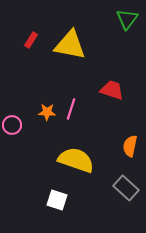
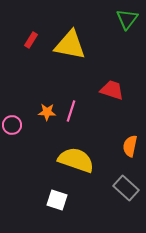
pink line: moved 2 px down
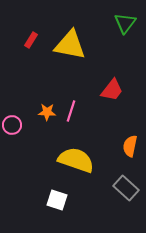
green triangle: moved 2 px left, 4 px down
red trapezoid: rotated 110 degrees clockwise
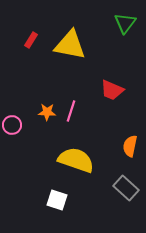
red trapezoid: rotated 75 degrees clockwise
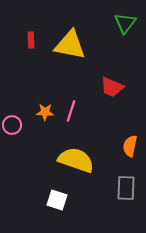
red rectangle: rotated 35 degrees counterclockwise
red trapezoid: moved 3 px up
orange star: moved 2 px left
gray rectangle: rotated 50 degrees clockwise
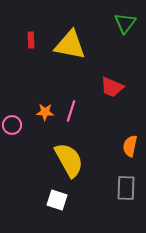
yellow semicircle: moved 7 px left; rotated 42 degrees clockwise
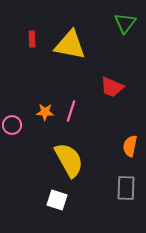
red rectangle: moved 1 px right, 1 px up
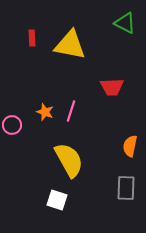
green triangle: rotated 40 degrees counterclockwise
red rectangle: moved 1 px up
red trapezoid: rotated 25 degrees counterclockwise
orange star: rotated 18 degrees clockwise
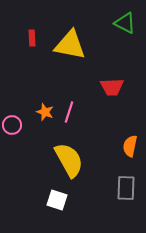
pink line: moved 2 px left, 1 px down
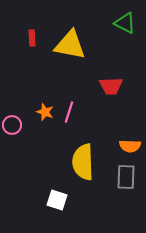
red trapezoid: moved 1 px left, 1 px up
orange semicircle: rotated 100 degrees counterclockwise
yellow semicircle: moved 14 px right, 2 px down; rotated 153 degrees counterclockwise
gray rectangle: moved 11 px up
